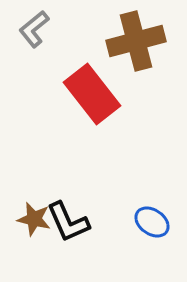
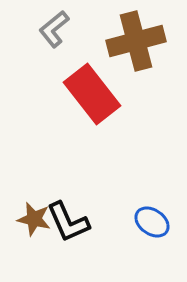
gray L-shape: moved 20 px right
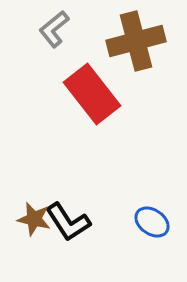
black L-shape: rotated 9 degrees counterclockwise
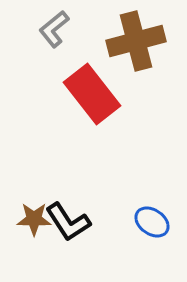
brown star: rotated 12 degrees counterclockwise
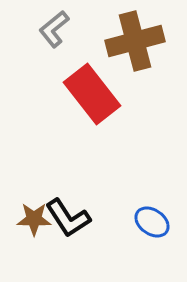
brown cross: moved 1 px left
black L-shape: moved 4 px up
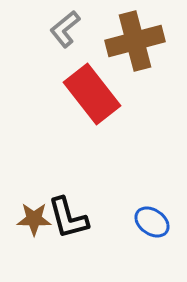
gray L-shape: moved 11 px right
black L-shape: rotated 18 degrees clockwise
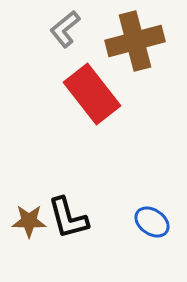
brown star: moved 5 px left, 2 px down
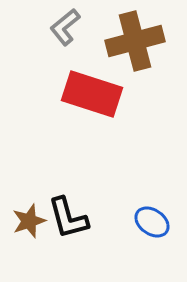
gray L-shape: moved 2 px up
red rectangle: rotated 34 degrees counterclockwise
brown star: rotated 20 degrees counterclockwise
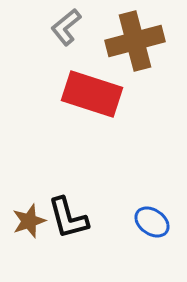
gray L-shape: moved 1 px right
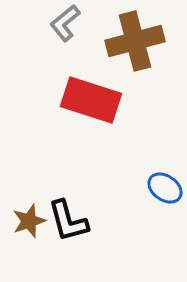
gray L-shape: moved 1 px left, 4 px up
red rectangle: moved 1 px left, 6 px down
black L-shape: moved 3 px down
blue ellipse: moved 13 px right, 34 px up
